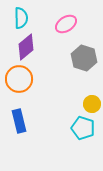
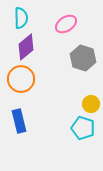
gray hexagon: moved 1 px left
orange circle: moved 2 px right
yellow circle: moved 1 px left
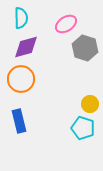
purple diamond: rotated 24 degrees clockwise
gray hexagon: moved 2 px right, 10 px up
yellow circle: moved 1 px left
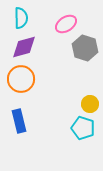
purple diamond: moved 2 px left
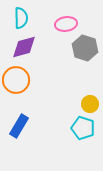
pink ellipse: rotated 25 degrees clockwise
orange circle: moved 5 px left, 1 px down
blue rectangle: moved 5 px down; rotated 45 degrees clockwise
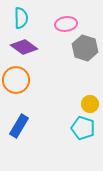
purple diamond: rotated 52 degrees clockwise
